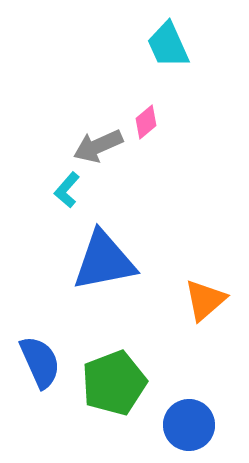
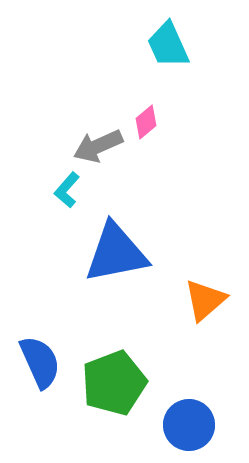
blue triangle: moved 12 px right, 8 px up
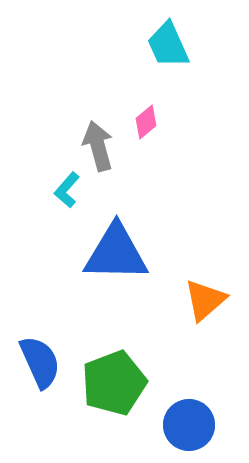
gray arrow: rotated 99 degrees clockwise
blue triangle: rotated 12 degrees clockwise
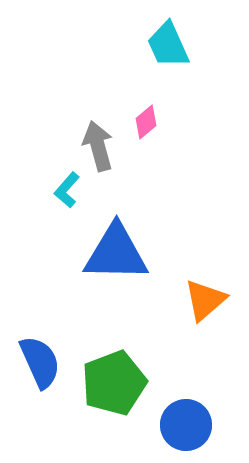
blue circle: moved 3 px left
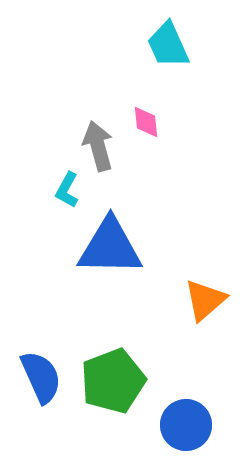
pink diamond: rotated 56 degrees counterclockwise
cyan L-shape: rotated 12 degrees counterclockwise
blue triangle: moved 6 px left, 6 px up
blue semicircle: moved 1 px right, 15 px down
green pentagon: moved 1 px left, 2 px up
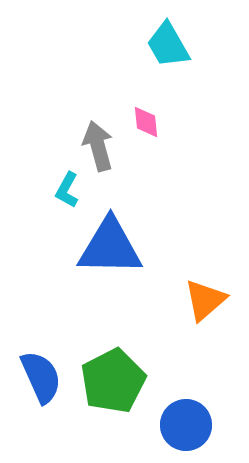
cyan trapezoid: rotated 6 degrees counterclockwise
green pentagon: rotated 6 degrees counterclockwise
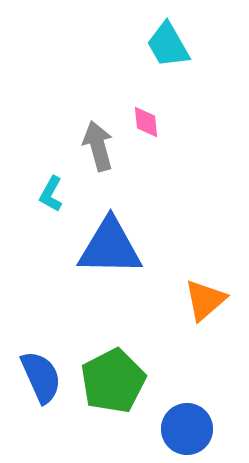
cyan L-shape: moved 16 px left, 4 px down
blue circle: moved 1 px right, 4 px down
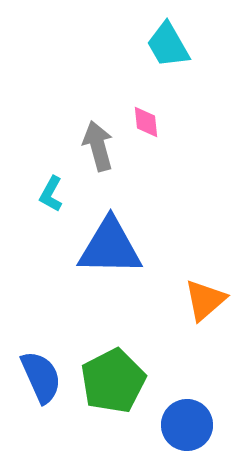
blue circle: moved 4 px up
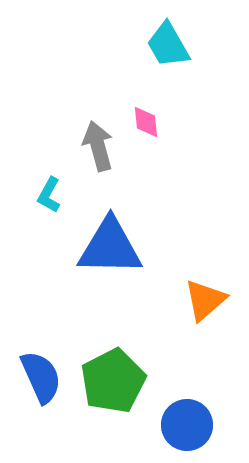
cyan L-shape: moved 2 px left, 1 px down
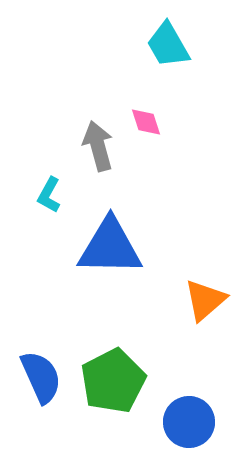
pink diamond: rotated 12 degrees counterclockwise
blue circle: moved 2 px right, 3 px up
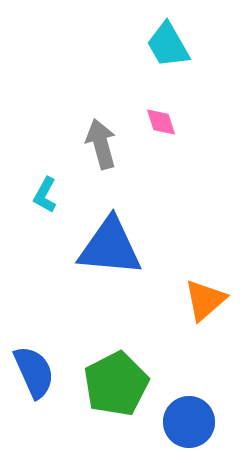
pink diamond: moved 15 px right
gray arrow: moved 3 px right, 2 px up
cyan L-shape: moved 4 px left
blue triangle: rotated 4 degrees clockwise
blue semicircle: moved 7 px left, 5 px up
green pentagon: moved 3 px right, 3 px down
